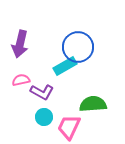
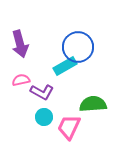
purple arrow: rotated 28 degrees counterclockwise
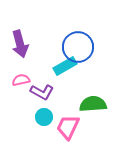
pink trapezoid: moved 1 px left
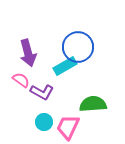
purple arrow: moved 8 px right, 9 px down
pink semicircle: rotated 48 degrees clockwise
cyan circle: moved 5 px down
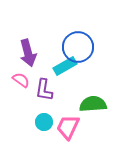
purple L-shape: moved 2 px right, 2 px up; rotated 70 degrees clockwise
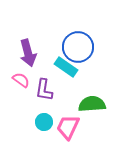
cyan rectangle: moved 1 px right, 1 px down; rotated 65 degrees clockwise
green semicircle: moved 1 px left
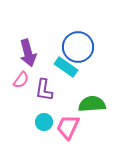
pink semicircle: rotated 90 degrees clockwise
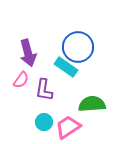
pink trapezoid: rotated 32 degrees clockwise
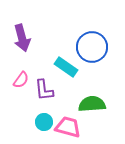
blue circle: moved 14 px right
purple arrow: moved 6 px left, 15 px up
purple L-shape: rotated 15 degrees counterclockwise
pink trapezoid: rotated 48 degrees clockwise
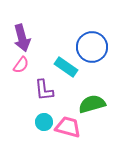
pink semicircle: moved 15 px up
green semicircle: rotated 12 degrees counterclockwise
